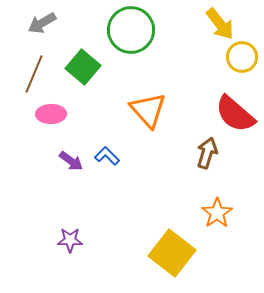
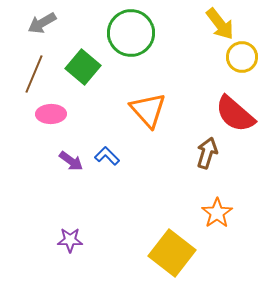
green circle: moved 3 px down
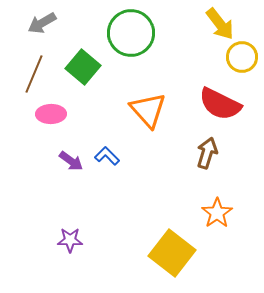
red semicircle: moved 15 px left, 10 px up; rotated 15 degrees counterclockwise
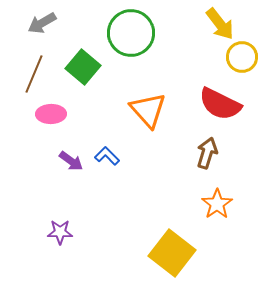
orange star: moved 9 px up
purple star: moved 10 px left, 8 px up
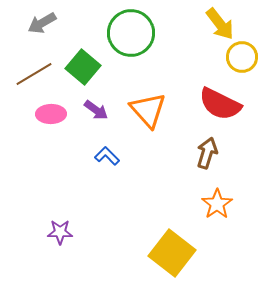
brown line: rotated 36 degrees clockwise
purple arrow: moved 25 px right, 51 px up
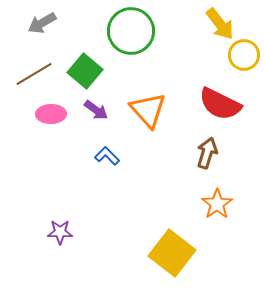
green circle: moved 2 px up
yellow circle: moved 2 px right, 2 px up
green square: moved 2 px right, 4 px down
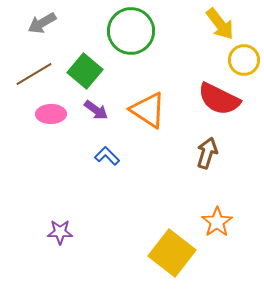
yellow circle: moved 5 px down
red semicircle: moved 1 px left, 5 px up
orange triangle: rotated 15 degrees counterclockwise
orange star: moved 18 px down
